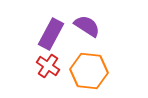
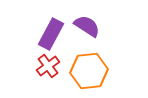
red cross: rotated 20 degrees clockwise
orange hexagon: rotated 12 degrees counterclockwise
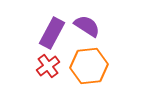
purple rectangle: moved 1 px right, 1 px up
orange hexagon: moved 5 px up
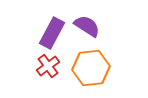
orange hexagon: moved 2 px right, 2 px down
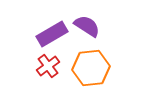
purple rectangle: moved 1 px down; rotated 32 degrees clockwise
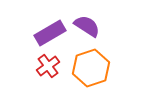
purple rectangle: moved 2 px left, 1 px up
orange hexagon: rotated 12 degrees counterclockwise
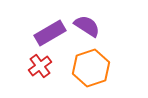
red cross: moved 8 px left
